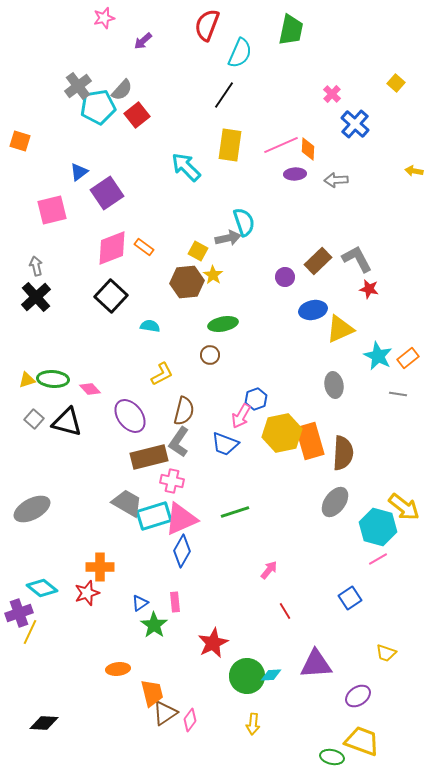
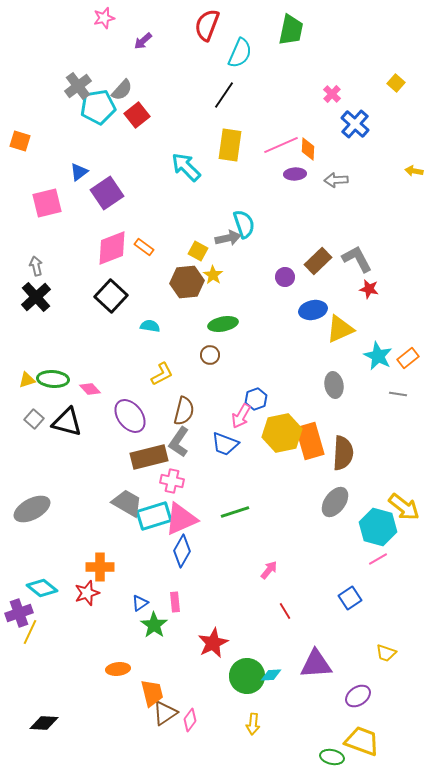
pink square at (52, 210): moved 5 px left, 7 px up
cyan semicircle at (244, 222): moved 2 px down
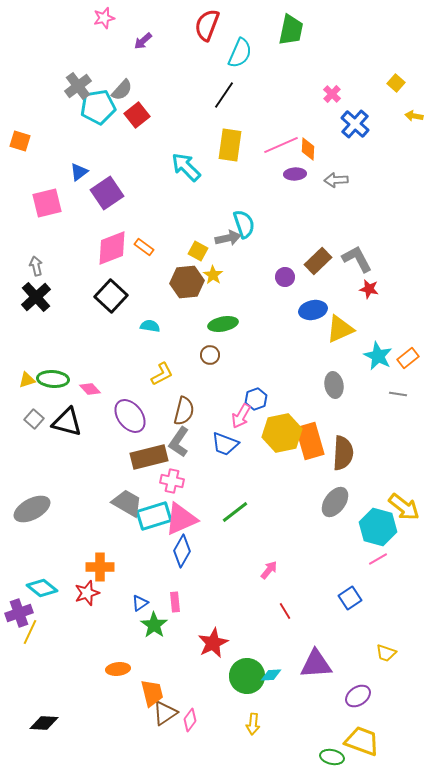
yellow arrow at (414, 171): moved 55 px up
green line at (235, 512): rotated 20 degrees counterclockwise
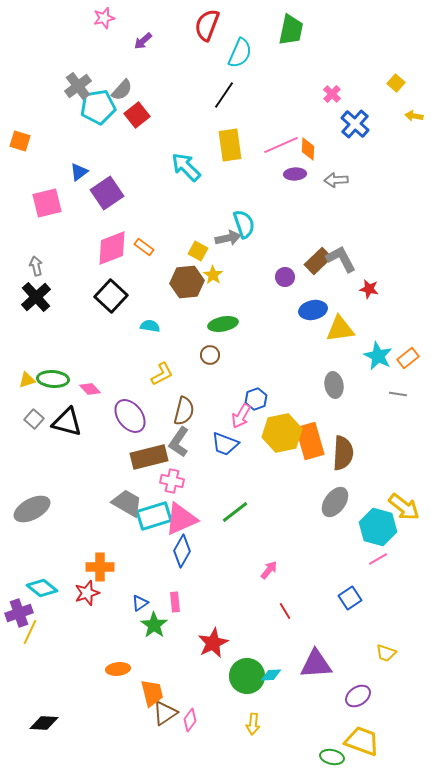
yellow rectangle at (230, 145): rotated 16 degrees counterclockwise
gray L-shape at (357, 259): moved 16 px left
yellow triangle at (340, 329): rotated 16 degrees clockwise
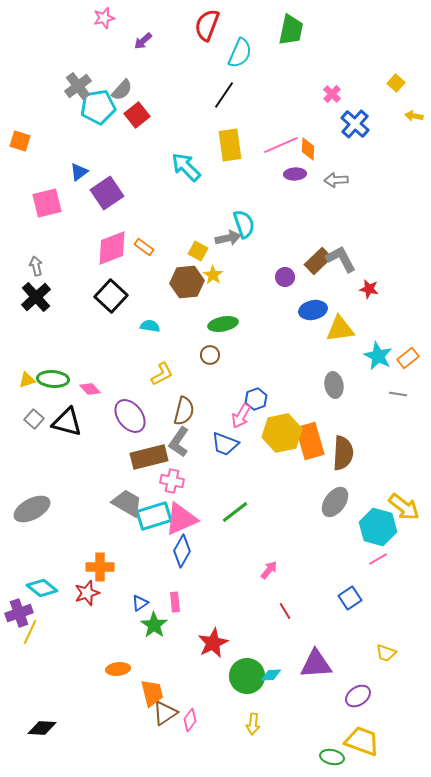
black diamond at (44, 723): moved 2 px left, 5 px down
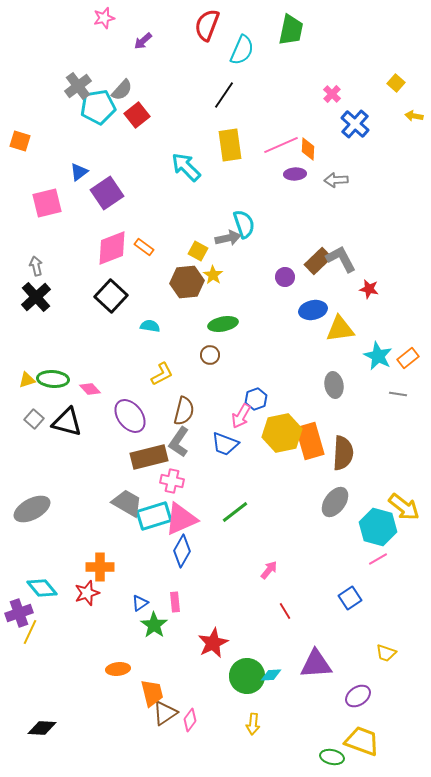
cyan semicircle at (240, 53): moved 2 px right, 3 px up
cyan diamond at (42, 588): rotated 12 degrees clockwise
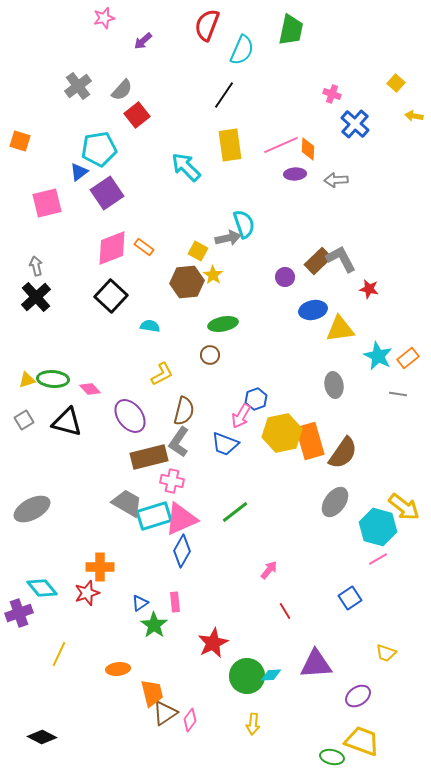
pink cross at (332, 94): rotated 24 degrees counterclockwise
cyan pentagon at (98, 107): moved 1 px right, 42 px down
gray square at (34, 419): moved 10 px left, 1 px down; rotated 18 degrees clockwise
brown semicircle at (343, 453): rotated 32 degrees clockwise
yellow line at (30, 632): moved 29 px right, 22 px down
black diamond at (42, 728): moved 9 px down; rotated 24 degrees clockwise
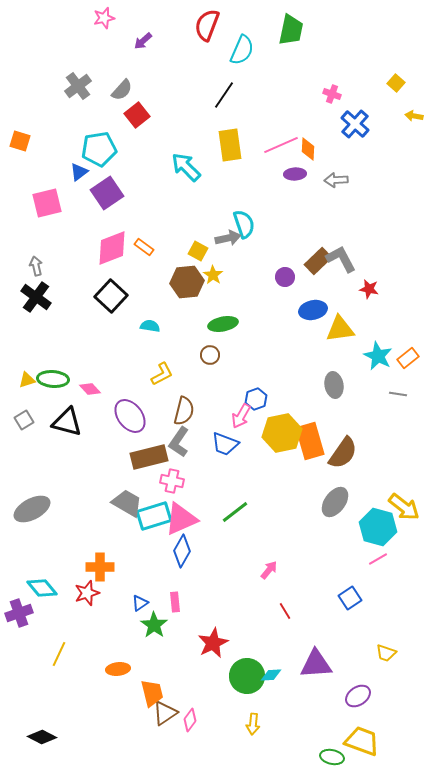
black cross at (36, 297): rotated 12 degrees counterclockwise
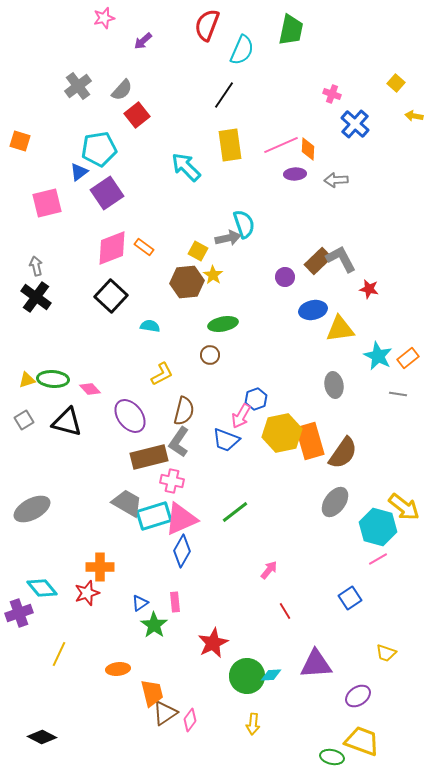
blue trapezoid at (225, 444): moved 1 px right, 4 px up
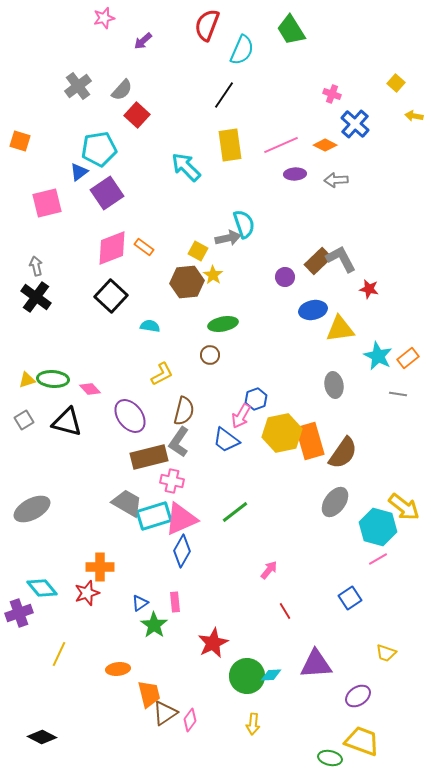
green trapezoid at (291, 30): rotated 136 degrees clockwise
red square at (137, 115): rotated 10 degrees counterclockwise
orange diamond at (308, 149): moved 17 px right, 4 px up; rotated 65 degrees counterclockwise
blue trapezoid at (226, 440): rotated 16 degrees clockwise
orange trapezoid at (152, 693): moved 3 px left, 1 px down
green ellipse at (332, 757): moved 2 px left, 1 px down
